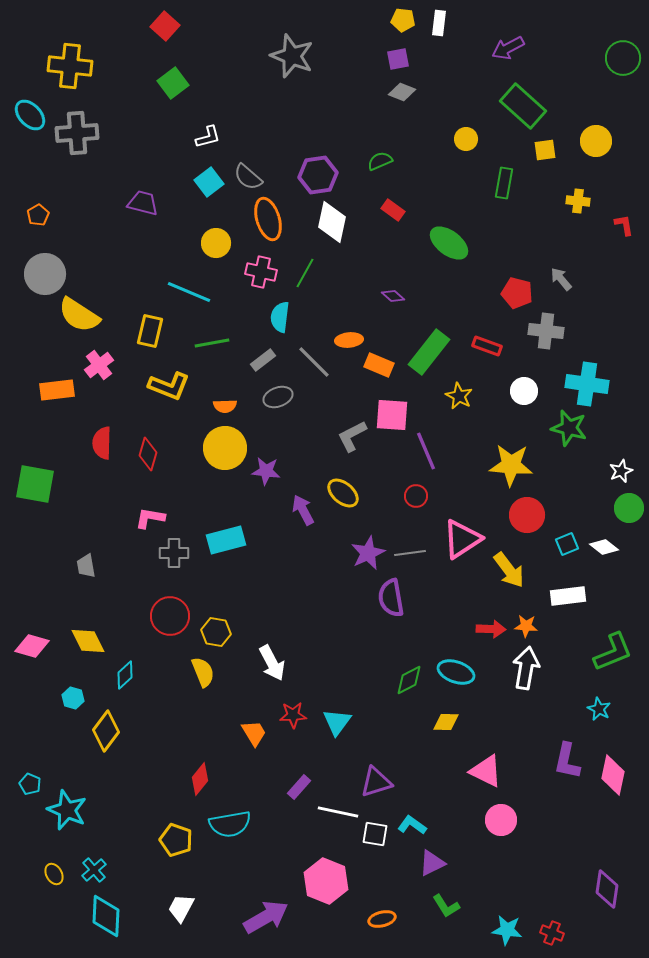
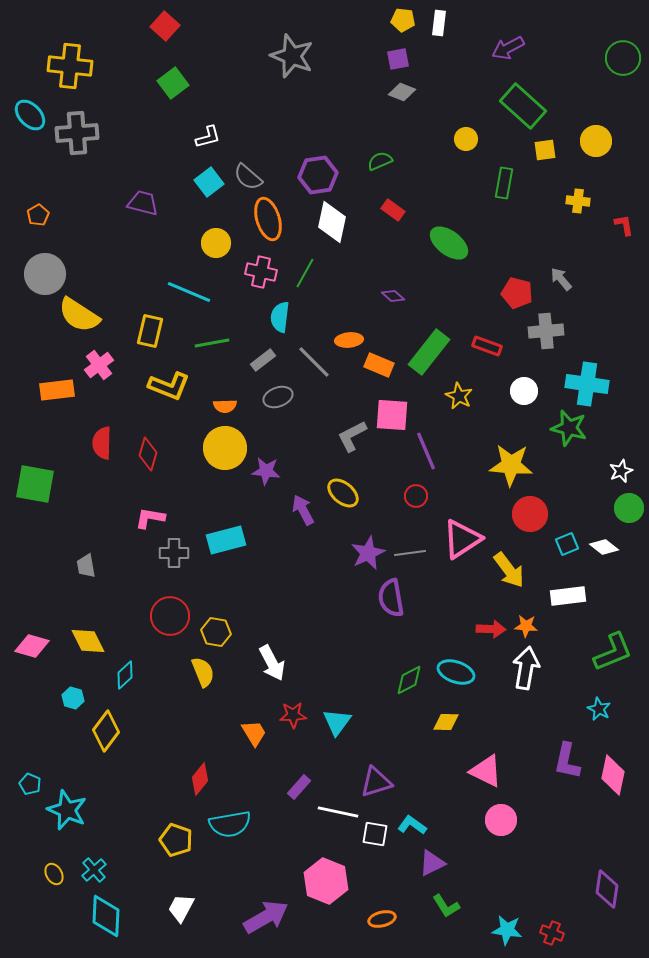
gray cross at (546, 331): rotated 12 degrees counterclockwise
red circle at (527, 515): moved 3 px right, 1 px up
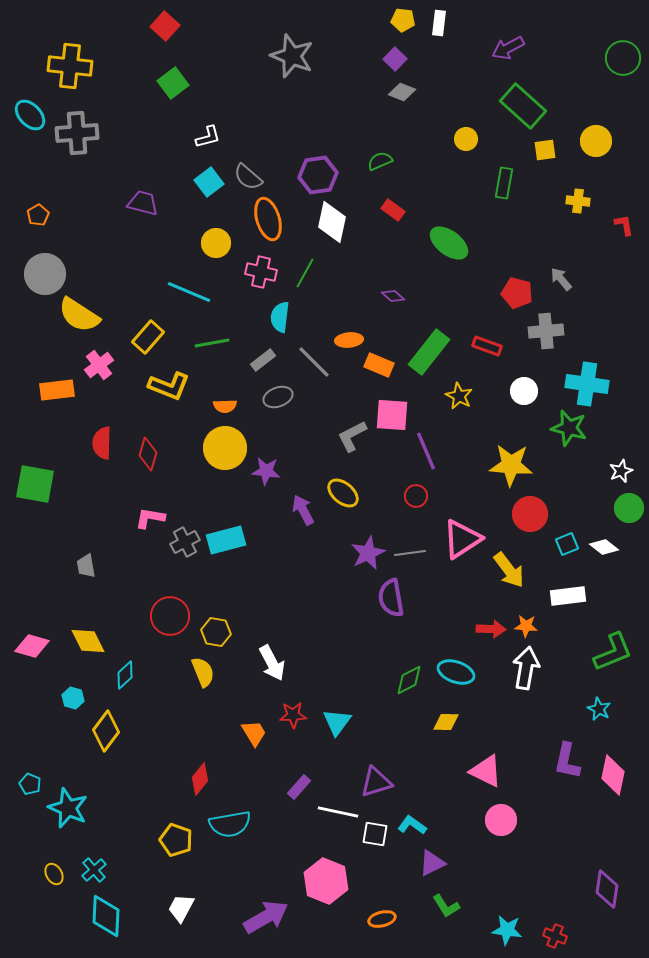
purple square at (398, 59): moved 3 px left; rotated 35 degrees counterclockwise
yellow rectangle at (150, 331): moved 2 px left, 6 px down; rotated 28 degrees clockwise
gray cross at (174, 553): moved 11 px right, 11 px up; rotated 28 degrees counterclockwise
cyan star at (67, 810): moved 1 px right, 2 px up
red cross at (552, 933): moved 3 px right, 3 px down
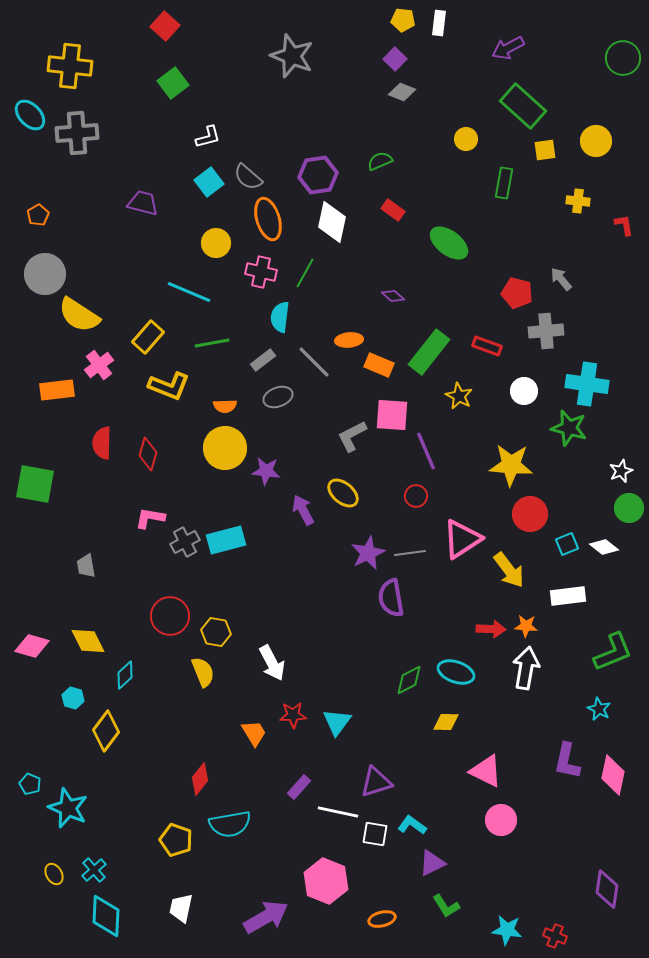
white trapezoid at (181, 908): rotated 16 degrees counterclockwise
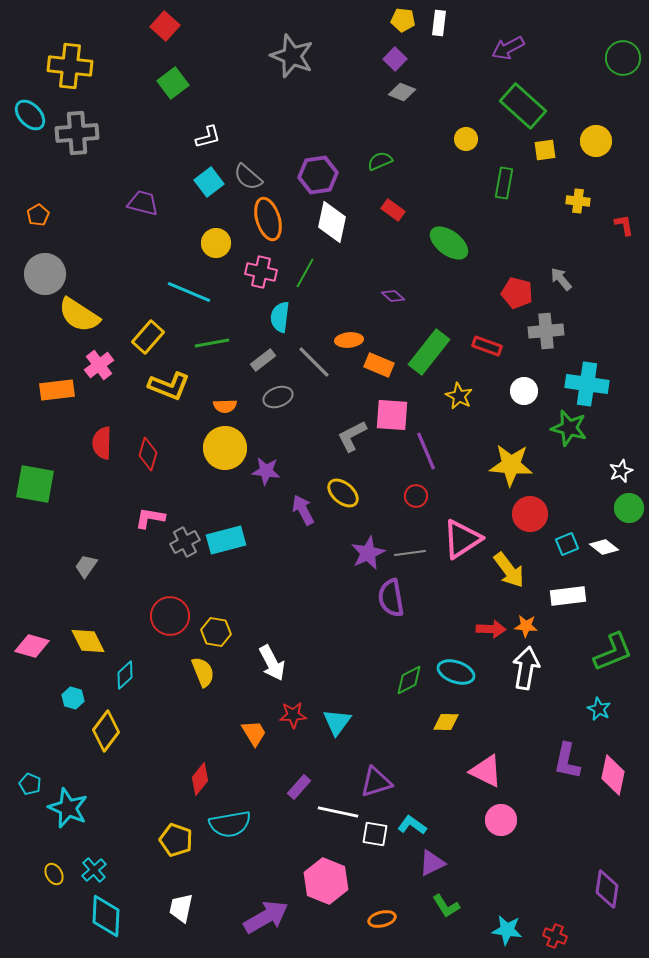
gray trapezoid at (86, 566): rotated 45 degrees clockwise
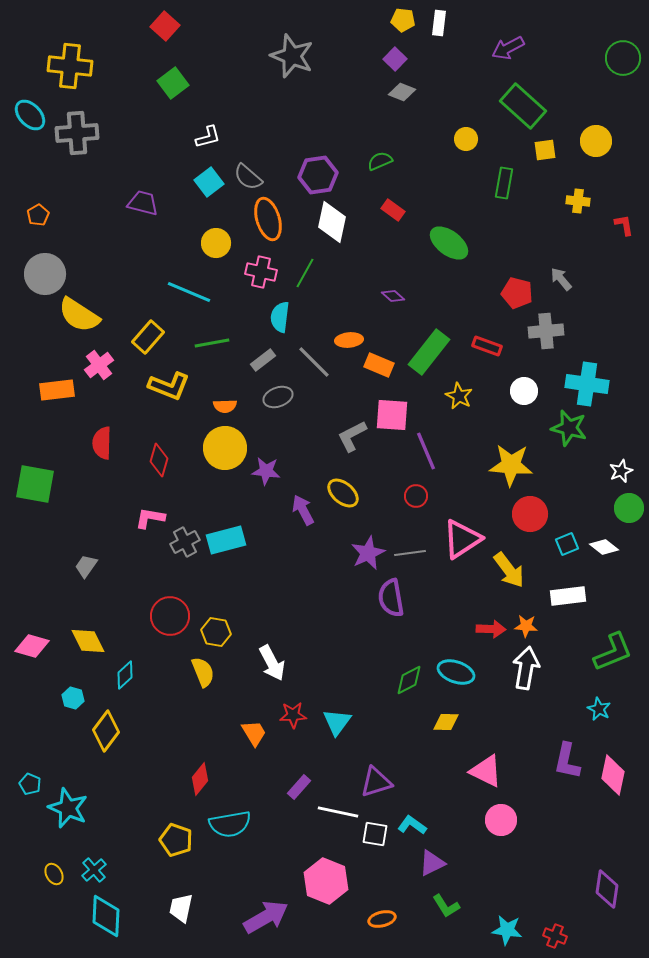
red diamond at (148, 454): moved 11 px right, 6 px down
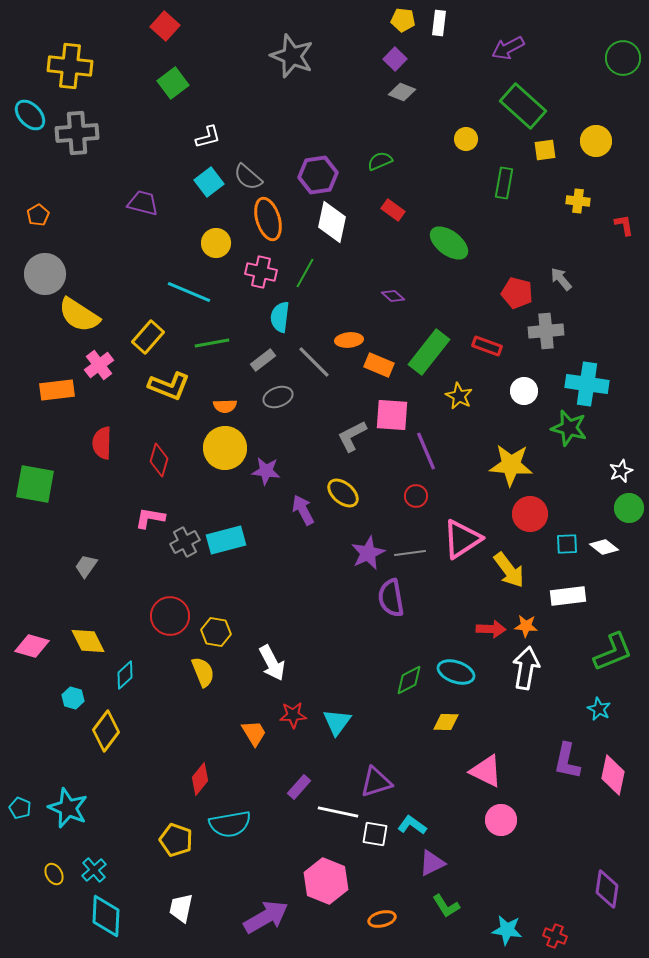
cyan square at (567, 544): rotated 20 degrees clockwise
cyan pentagon at (30, 784): moved 10 px left, 24 px down
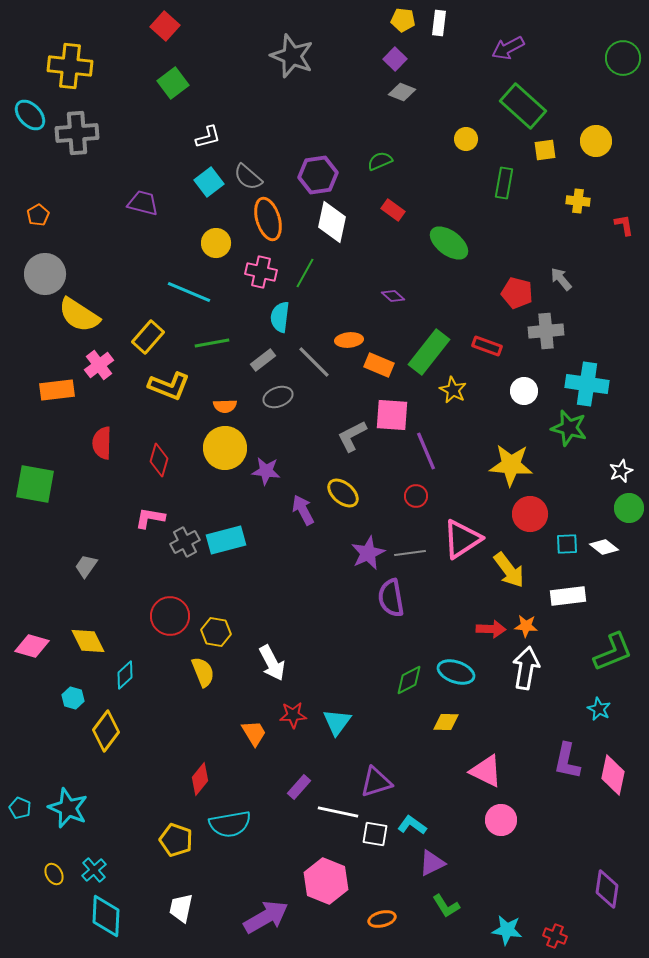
yellow star at (459, 396): moved 6 px left, 6 px up
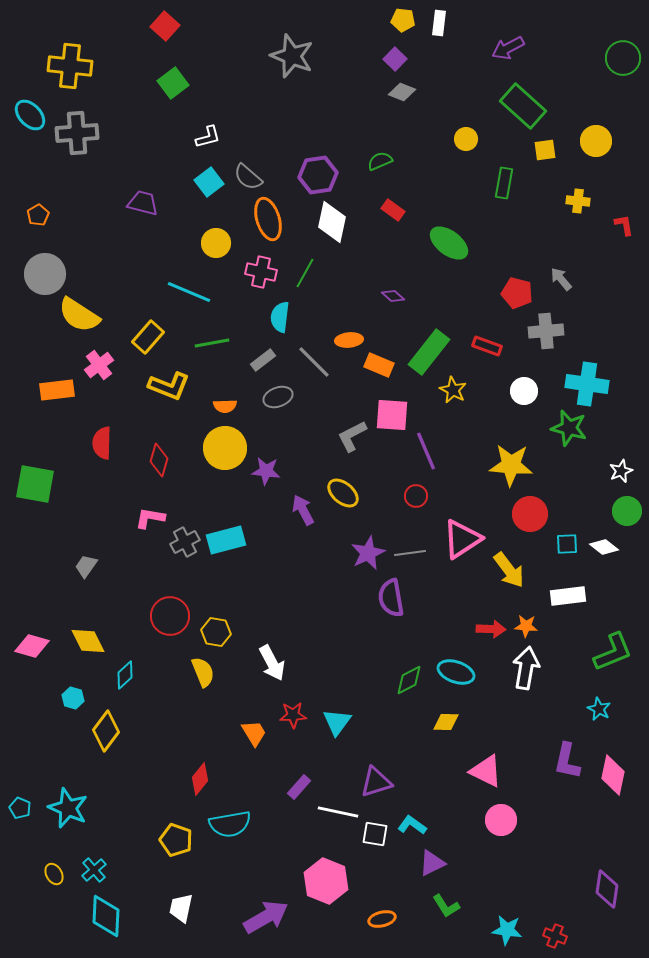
green circle at (629, 508): moved 2 px left, 3 px down
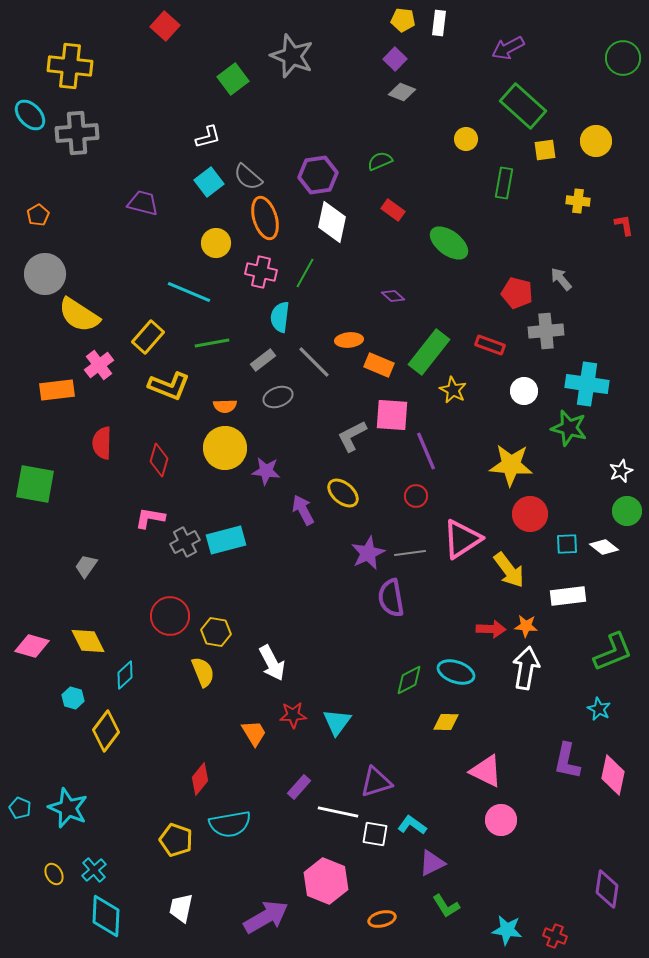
green square at (173, 83): moved 60 px right, 4 px up
orange ellipse at (268, 219): moved 3 px left, 1 px up
red rectangle at (487, 346): moved 3 px right, 1 px up
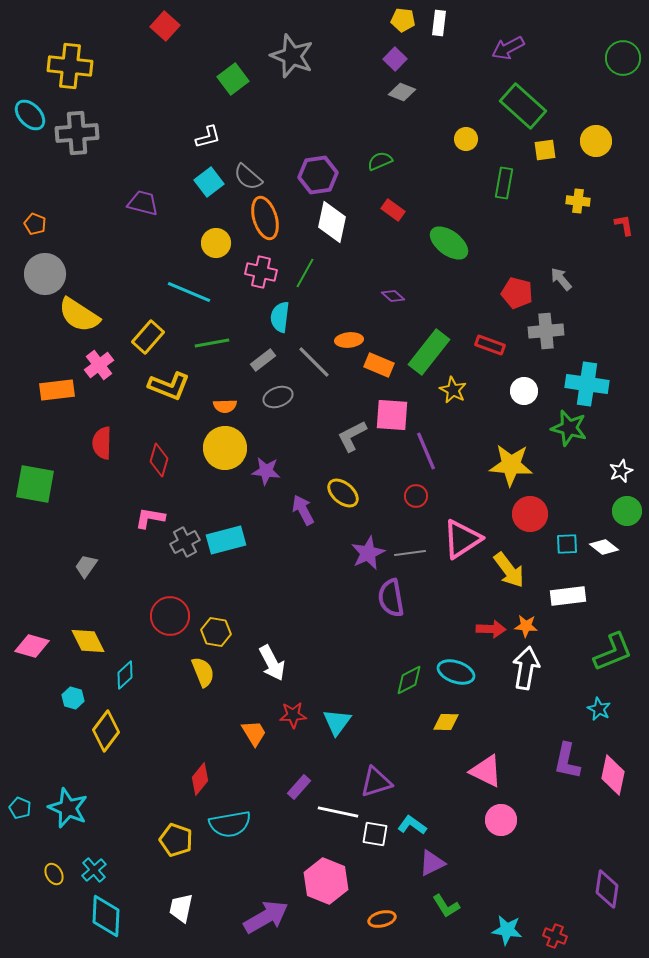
orange pentagon at (38, 215): moved 3 px left, 9 px down; rotated 20 degrees counterclockwise
